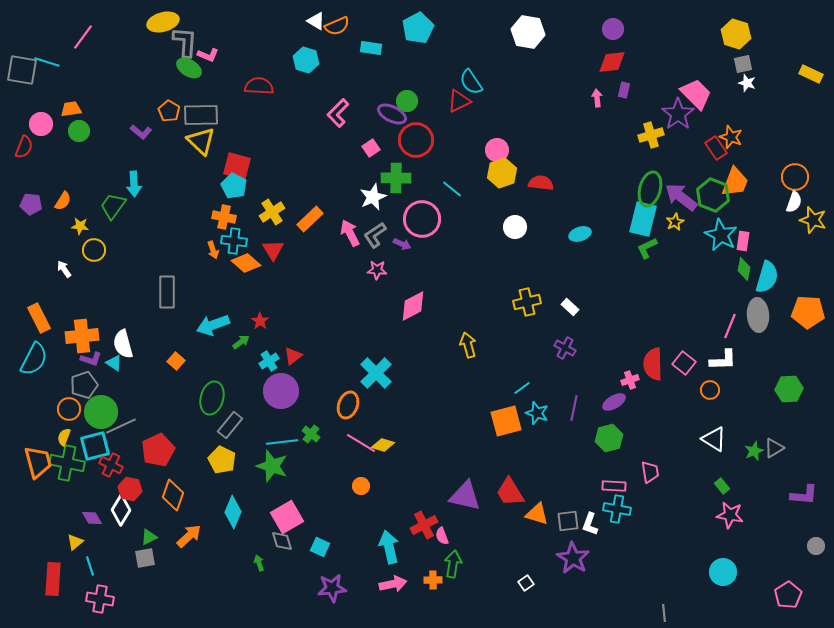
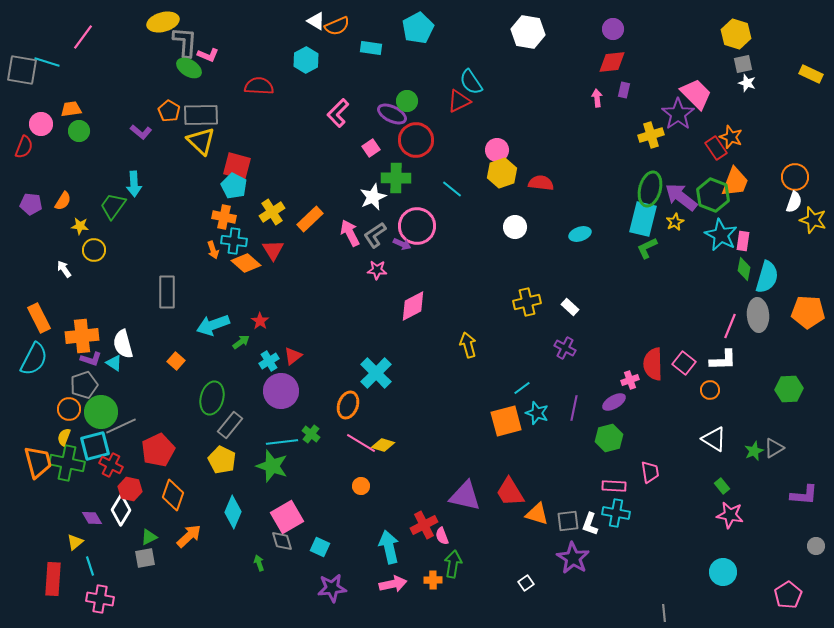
cyan hexagon at (306, 60): rotated 15 degrees clockwise
pink circle at (422, 219): moved 5 px left, 7 px down
cyan cross at (617, 509): moved 1 px left, 4 px down
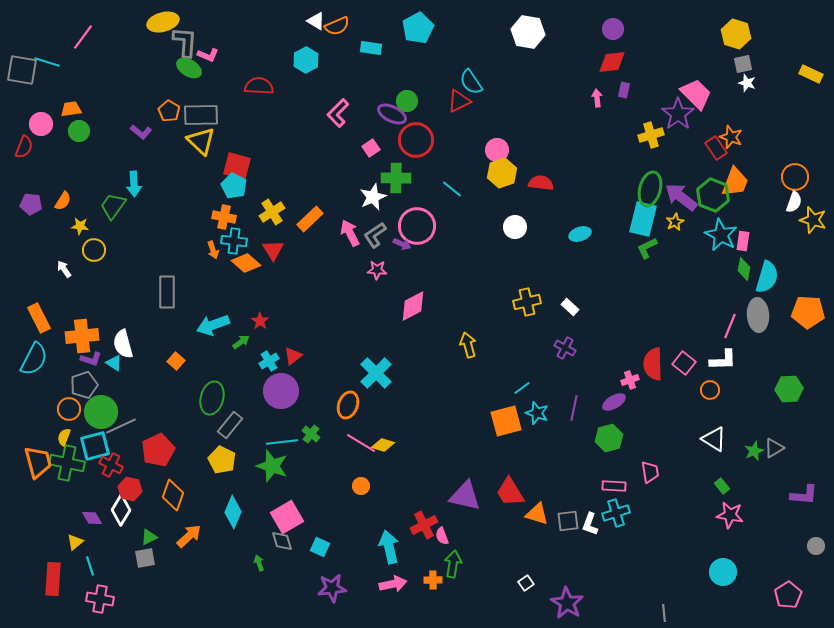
cyan cross at (616, 513): rotated 28 degrees counterclockwise
purple star at (573, 558): moved 6 px left, 45 px down
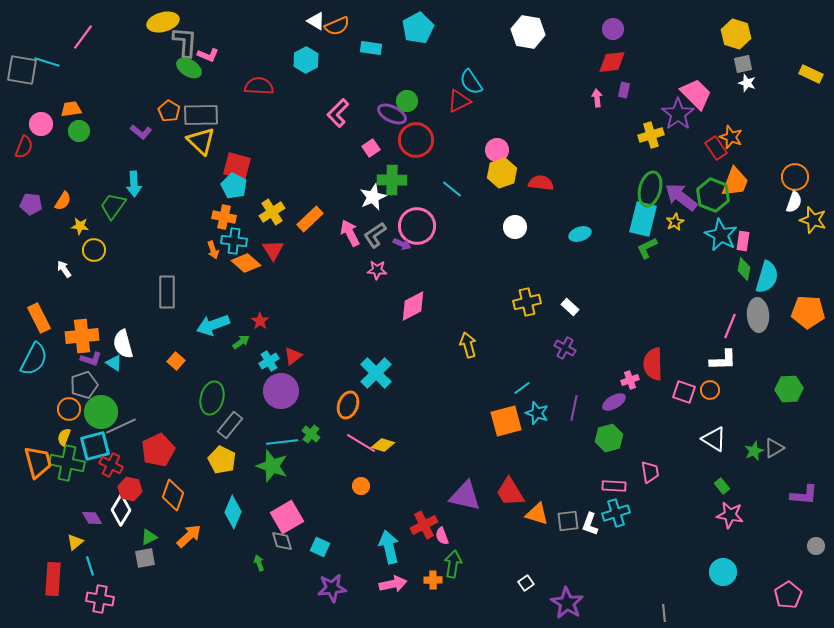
green cross at (396, 178): moved 4 px left, 2 px down
pink square at (684, 363): moved 29 px down; rotated 20 degrees counterclockwise
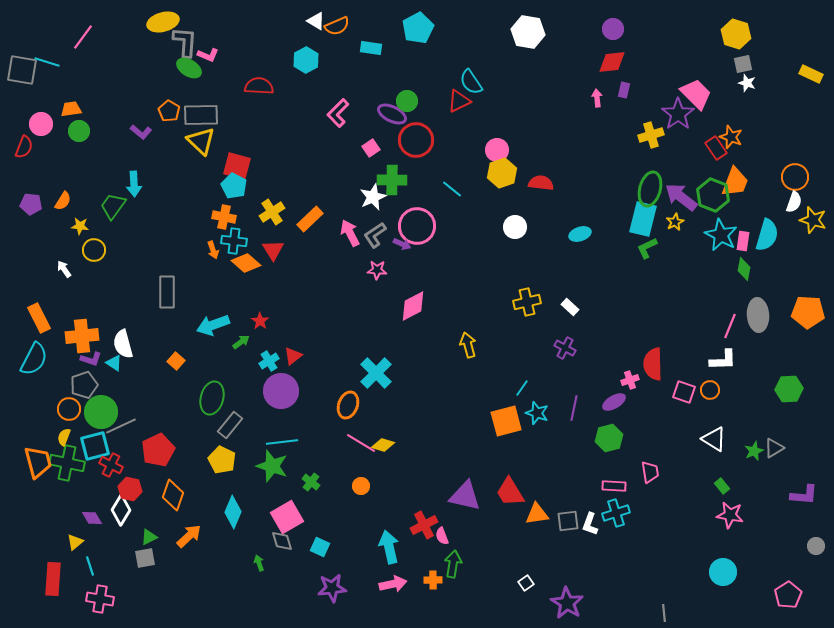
cyan semicircle at (767, 277): moved 42 px up
cyan line at (522, 388): rotated 18 degrees counterclockwise
green cross at (311, 434): moved 48 px down
orange triangle at (537, 514): rotated 25 degrees counterclockwise
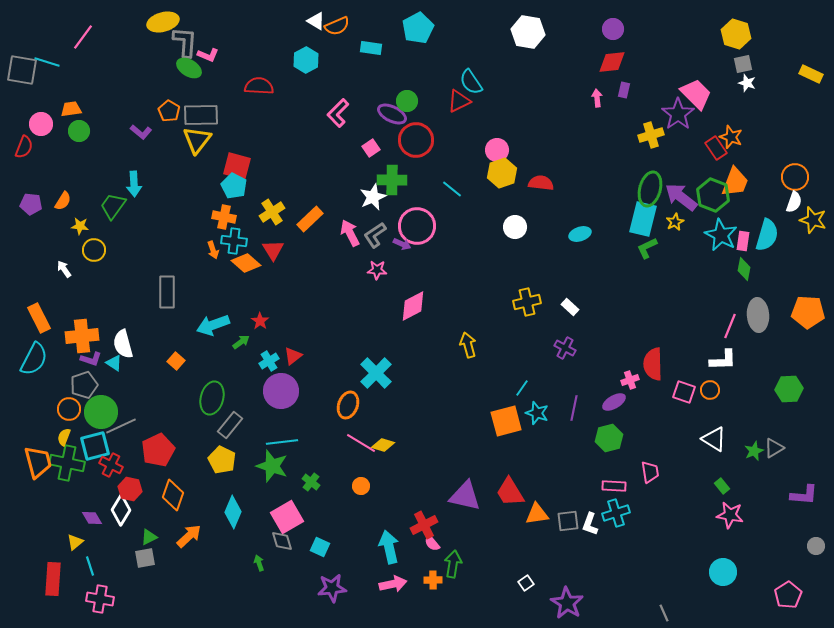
yellow triangle at (201, 141): moved 4 px left, 1 px up; rotated 24 degrees clockwise
pink semicircle at (442, 536): moved 10 px left, 7 px down; rotated 18 degrees counterclockwise
gray line at (664, 613): rotated 18 degrees counterclockwise
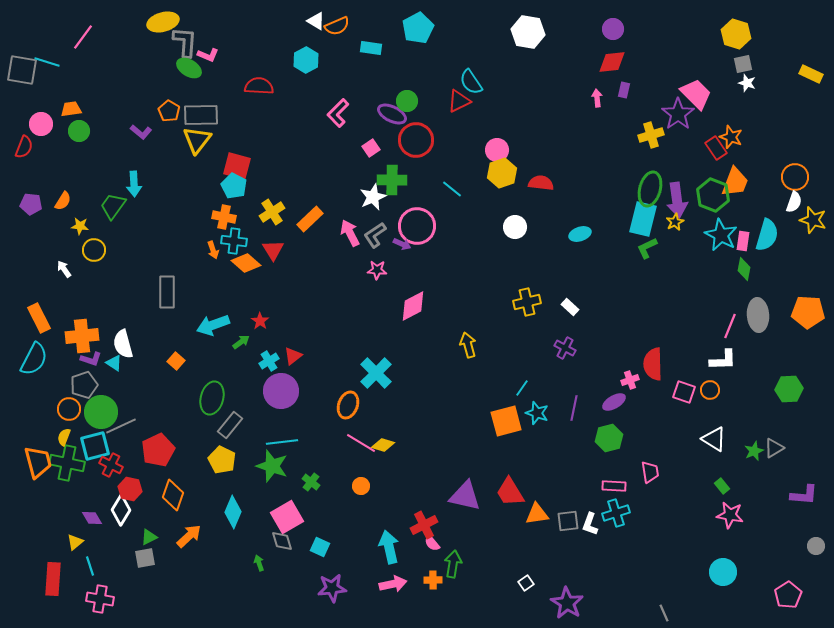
purple arrow at (681, 197): moved 4 px left, 3 px down; rotated 136 degrees counterclockwise
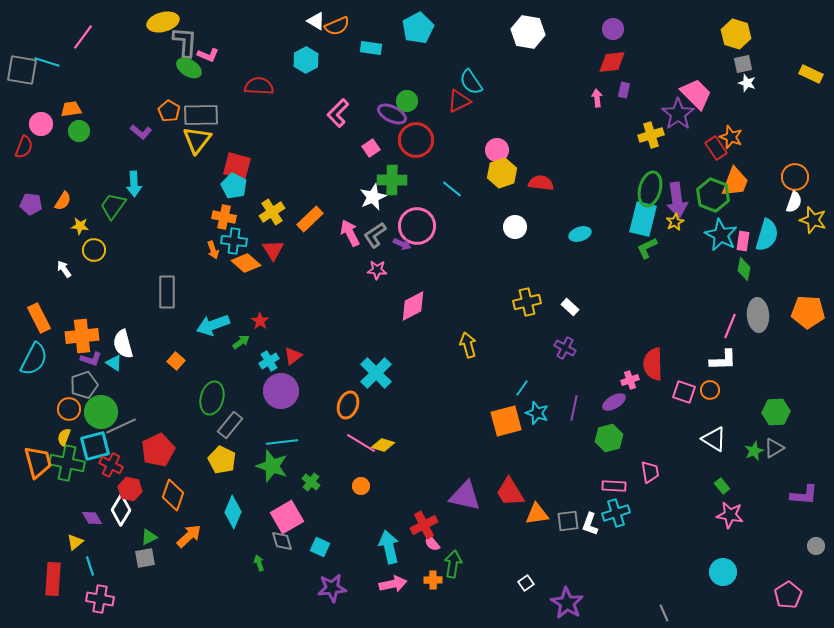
green hexagon at (789, 389): moved 13 px left, 23 px down
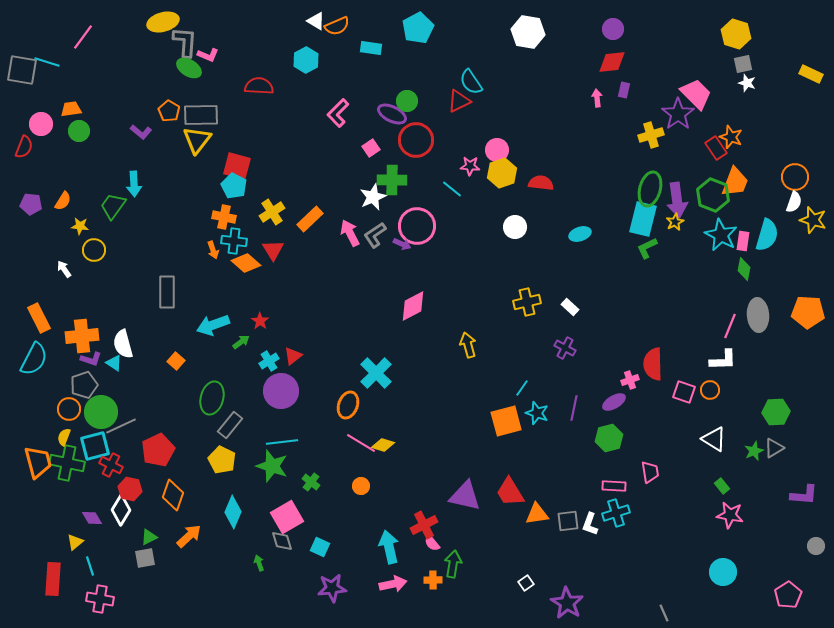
pink star at (377, 270): moved 93 px right, 104 px up
